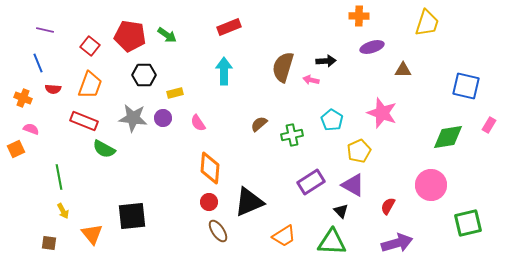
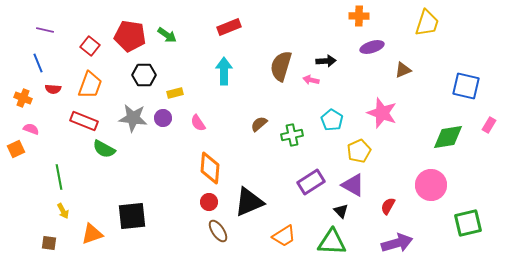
brown semicircle at (283, 67): moved 2 px left, 1 px up
brown triangle at (403, 70): rotated 24 degrees counterclockwise
orange triangle at (92, 234): rotated 50 degrees clockwise
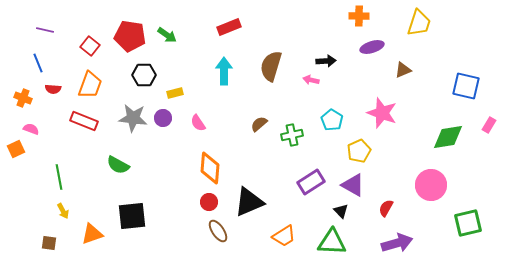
yellow trapezoid at (427, 23): moved 8 px left
brown semicircle at (281, 66): moved 10 px left
green semicircle at (104, 149): moved 14 px right, 16 px down
red semicircle at (388, 206): moved 2 px left, 2 px down
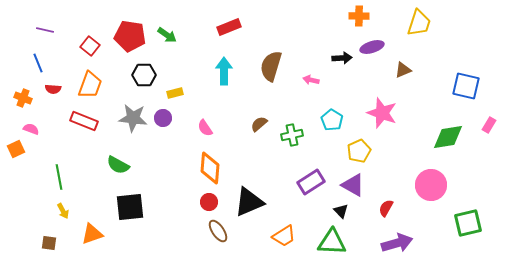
black arrow at (326, 61): moved 16 px right, 3 px up
pink semicircle at (198, 123): moved 7 px right, 5 px down
black square at (132, 216): moved 2 px left, 9 px up
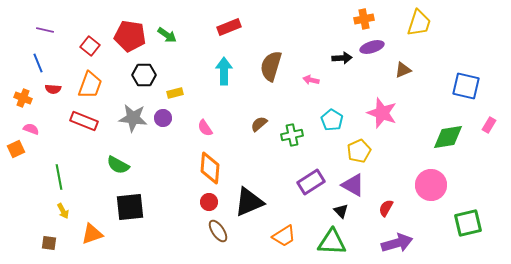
orange cross at (359, 16): moved 5 px right, 3 px down; rotated 12 degrees counterclockwise
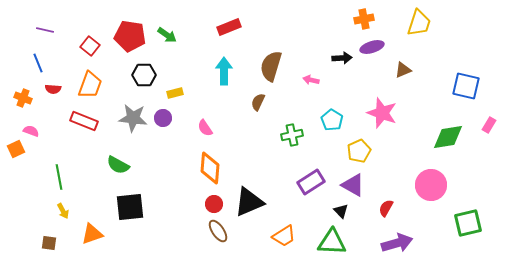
brown semicircle at (259, 124): moved 1 px left, 22 px up; rotated 24 degrees counterclockwise
pink semicircle at (31, 129): moved 2 px down
red circle at (209, 202): moved 5 px right, 2 px down
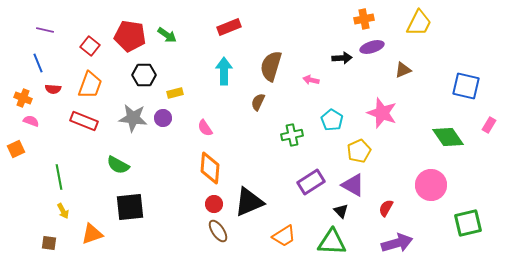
yellow trapezoid at (419, 23): rotated 8 degrees clockwise
pink semicircle at (31, 131): moved 10 px up
green diamond at (448, 137): rotated 64 degrees clockwise
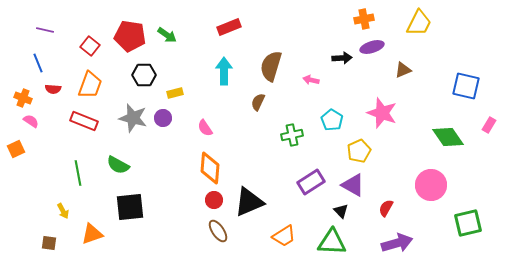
gray star at (133, 118): rotated 8 degrees clockwise
pink semicircle at (31, 121): rotated 14 degrees clockwise
green line at (59, 177): moved 19 px right, 4 px up
red circle at (214, 204): moved 4 px up
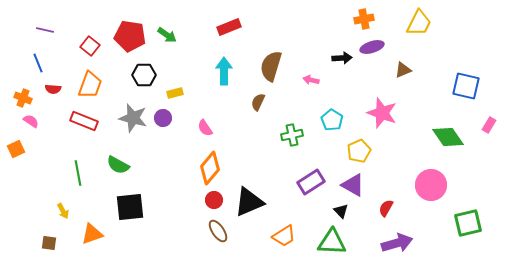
orange diamond at (210, 168): rotated 36 degrees clockwise
